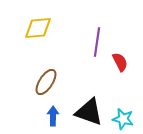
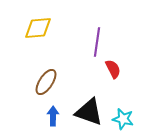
red semicircle: moved 7 px left, 7 px down
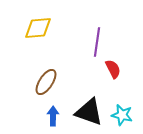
cyan star: moved 1 px left, 4 px up
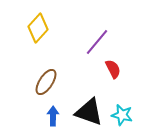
yellow diamond: rotated 44 degrees counterclockwise
purple line: rotated 32 degrees clockwise
